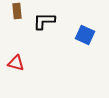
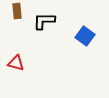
blue square: moved 1 px down; rotated 12 degrees clockwise
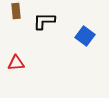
brown rectangle: moved 1 px left
red triangle: rotated 18 degrees counterclockwise
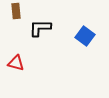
black L-shape: moved 4 px left, 7 px down
red triangle: rotated 18 degrees clockwise
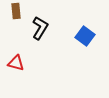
black L-shape: rotated 120 degrees clockwise
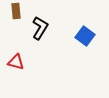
red triangle: moved 1 px up
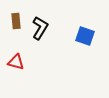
brown rectangle: moved 10 px down
blue square: rotated 18 degrees counterclockwise
